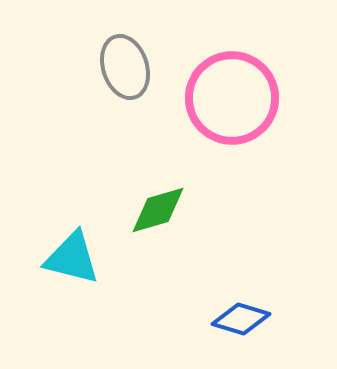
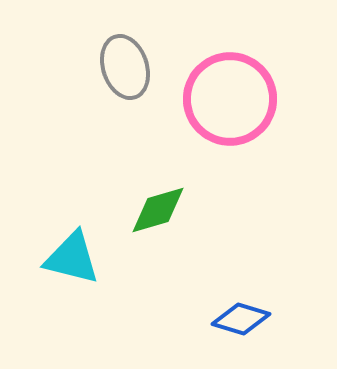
pink circle: moved 2 px left, 1 px down
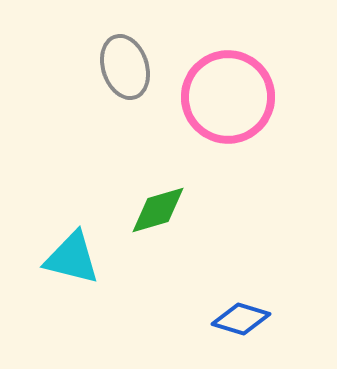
pink circle: moved 2 px left, 2 px up
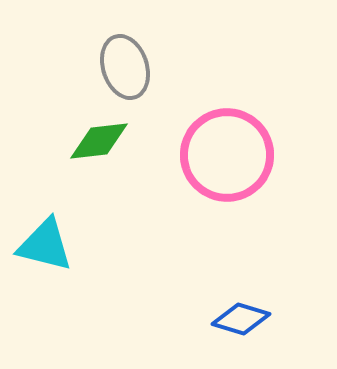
pink circle: moved 1 px left, 58 px down
green diamond: moved 59 px left, 69 px up; rotated 10 degrees clockwise
cyan triangle: moved 27 px left, 13 px up
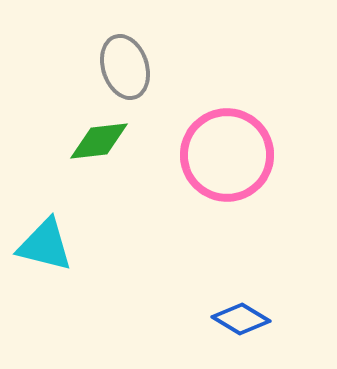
blue diamond: rotated 14 degrees clockwise
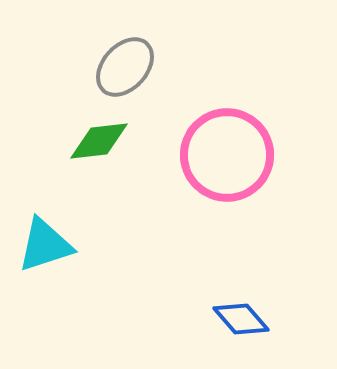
gray ellipse: rotated 60 degrees clockwise
cyan triangle: rotated 32 degrees counterclockwise
blue diamond: rotated 18 degrees clockwise
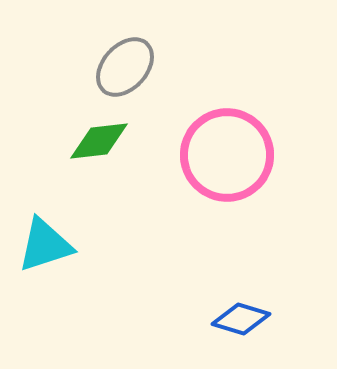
blue diamond: rotated 32 degrees counterclockwise
